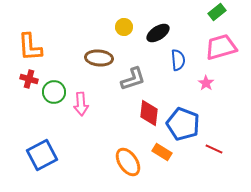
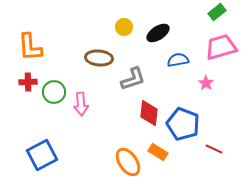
blue semicircle: rotated 95 degrees counterclockwise
red cross: moved 1 px left, 3 px down; rotated 18 degrees counterclockwise
orange rectangle: moved 4 px left
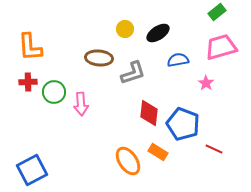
yellow circle: moved 1 px right, 2 px down
gray L-shape: moved 6 px up
blue square: moved 10 px left, 15 px down
orange ellipse: moved 1 px up
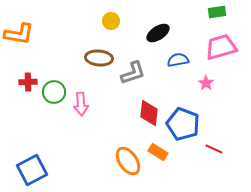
green rectangle: rotated 30 degrees clockwise
yellow circle: moved 14 px left, 8 px up
orange L-shape: moved 11 px left, 13 px up; rotated 76 degrees counterclockwise
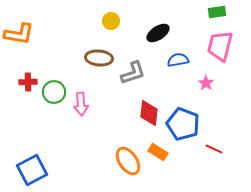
pink trapezoid: moved 1 px left, 1 px up; rotated 60 degrees counterclockwise
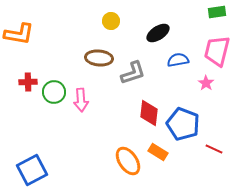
pink trapezoid: moved 3 px left, 5 px down
pink arrow: moved 4 px up
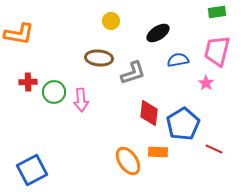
blue pentagon: rotated 20 degrees clockwise
orange rectangle: rotated 30 degrees counterclockwise
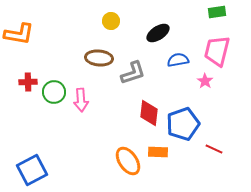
pink star: moved 1 px left, 2 px up
blue pentagon: rotated 12 degrees clockwise
